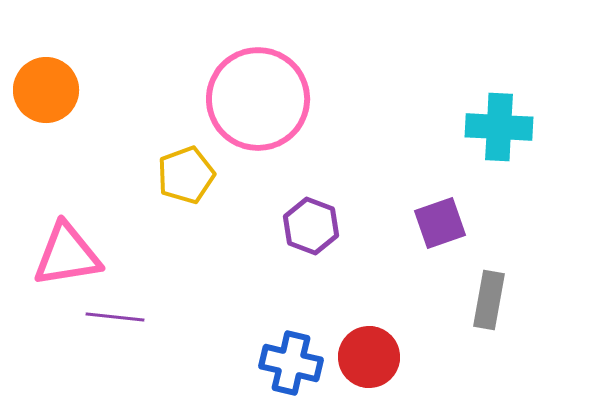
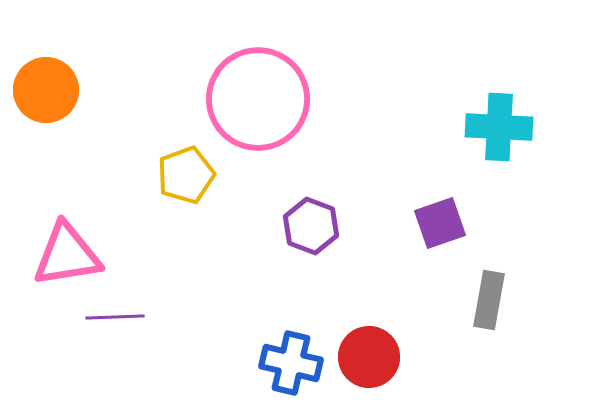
purple line: rotated 8 degrees counterclockwise
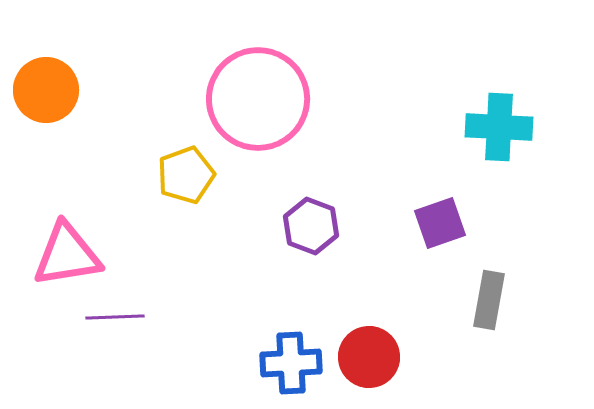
blue cross: rotated 16 degrees counterclockwise
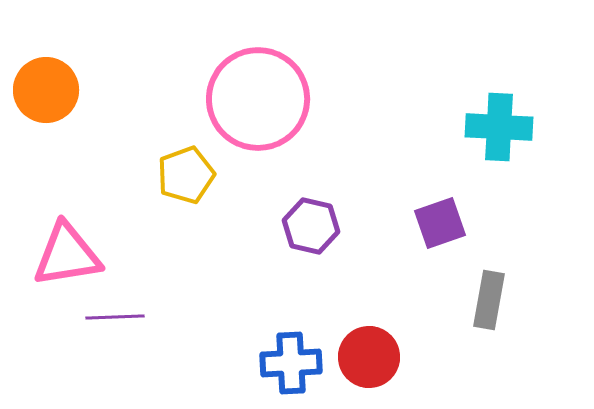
purple hexagon: rotated 8 degrees counterclockwise
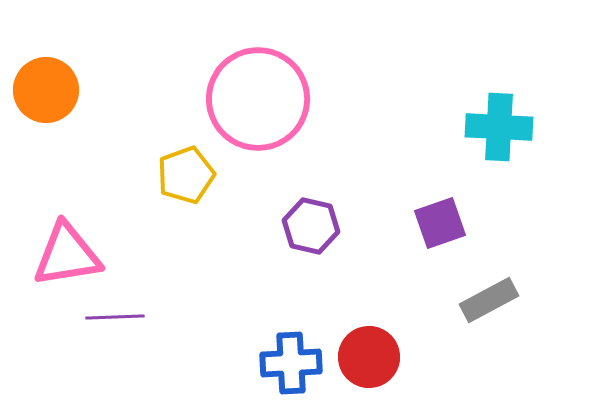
gray rectangle: rotated 52 degrees clockwise
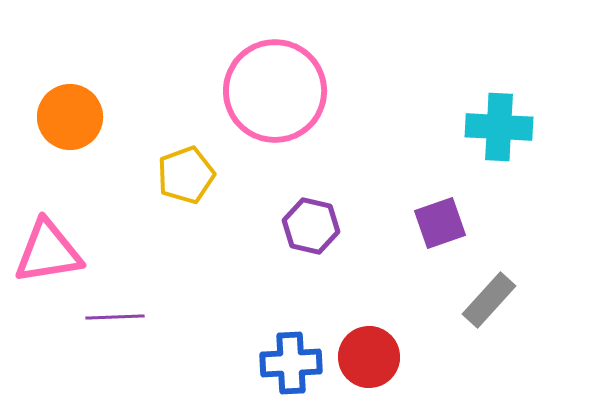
orange circle: moved 24 px right, 27 px down
pink circle: moved 17 px right, 8 px up
pink triangle: moved 19 px left, 3 px up
gray rectangle: rotated 20 degrees counterclockwise
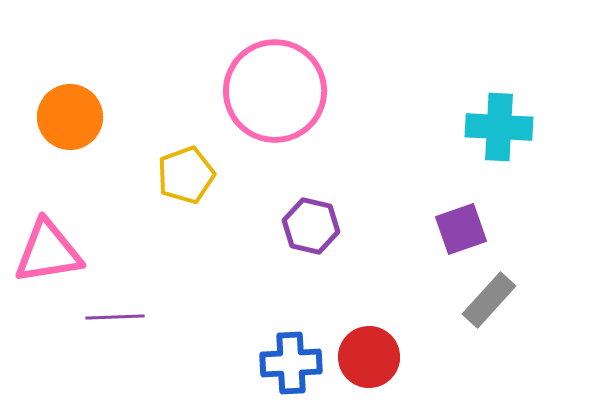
purple square: moved 21 px right, 6 px down
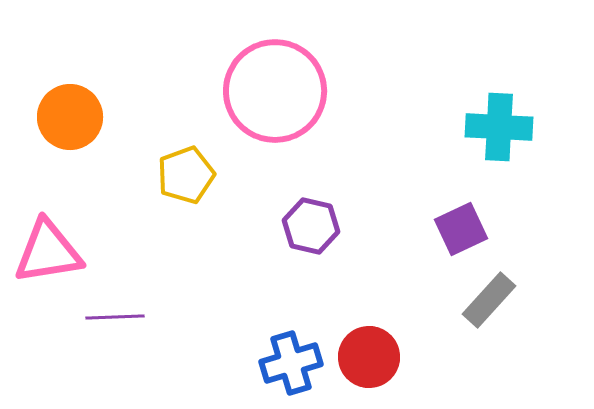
purple square: rotated 6 degrees counterclockwise
blue cross: rotated 14 degrees counterclockwise
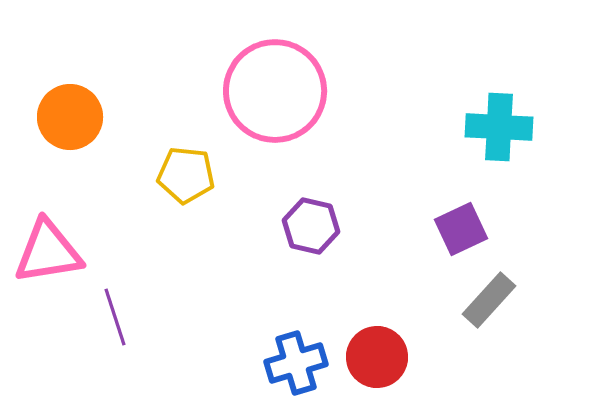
yellow pentagon: rotated 26 degrees clockwise
purple line: rotated 74 degrees clockwise
red circle: moved 8 px right
blue cross: moved 5 px right
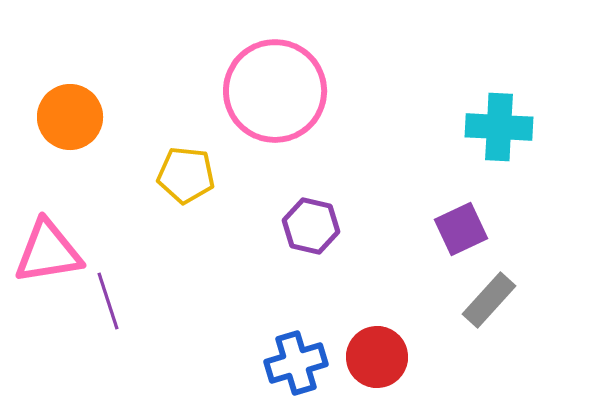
purple line: moved 7 px left, 16 px up
